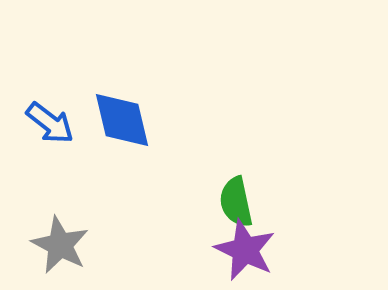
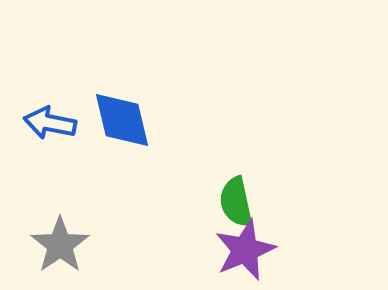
blue arrow: rotated 153 degrees clockwise
gray star: rotated 10 degrees clockwise
purple star: rotated 24 degrees clockwise
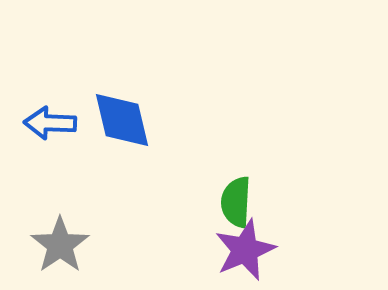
blue arrow: rotated 9 degrees counterclockwise
green semicircle: rotated 15 degrees clockwise
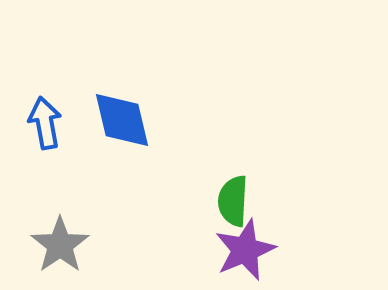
blue arrow: moved 5 px left; rotated 78 degrees clockwise
green semicircle: moved 3 px left, 1 px up
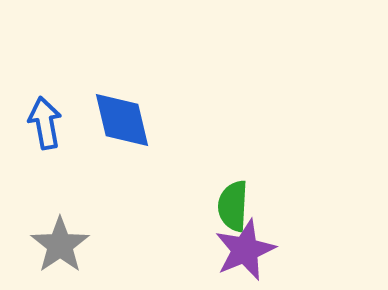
green semicircle: moved 5 px down
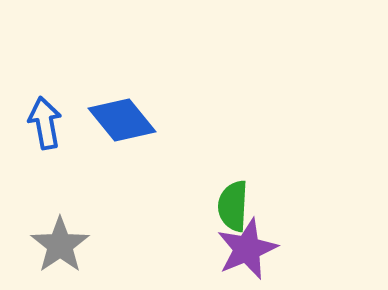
blue diamond: rotated 26 degrees counterclockwise
purple star: moved 2 px right, 1 px up
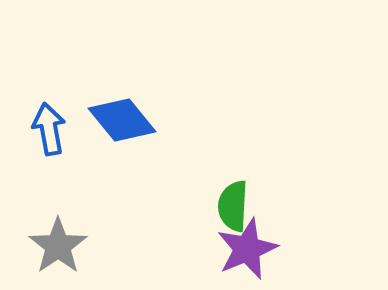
blue arrow: moved 4 px right, 6 px down
gray star: moved 2 px left, 1 px down
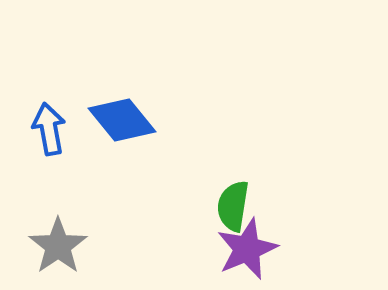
green semicircle: rotated 6 degrees clockwise
